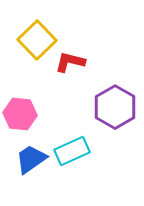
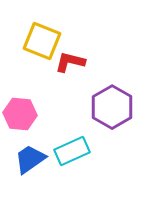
yellow square: moved 5 px right, 1 px down; rotated 24 degrees counterclockwise
purple hexagon: moved 3 px left
blue trapezoid: moved 1 px left
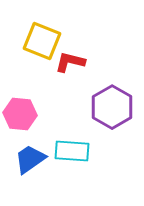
cyan rectangle: rotated 28 degrees clockwise
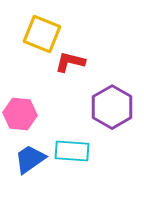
yellow square: moved 7 px up
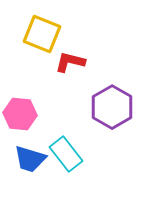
cyan rectangle: moved 6 px left, 3 px down; rotated 48 degrees clockwise
blue trapezoid: rotated 128 degrees counterclockwise
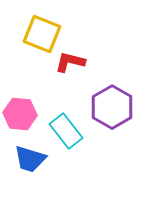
cyan rectangle: moved 23 px up
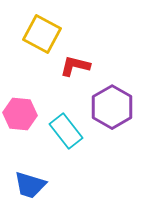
yellow square: rotated 6 degrees clockwise
red L-shape: moved 5 px right, 4 px down
blue trapezoid: moved 26 px down
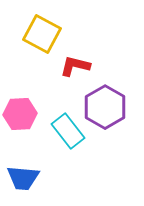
purple hexagon: moved 7 px left
pink hexagon: rotated 8 degrees counterclockwise
cyan rectangle: moved 2 px right
blue trapezoid: moved 7 px left, 7 px up; rotated 12 degrees counterclockwise
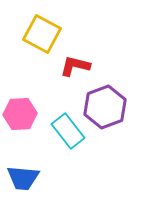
purple hexagon: rotated 9 degrees clockwise
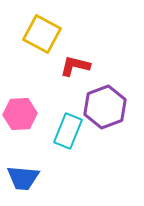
cyan rectangle: rotated 60 degrees clockwise
